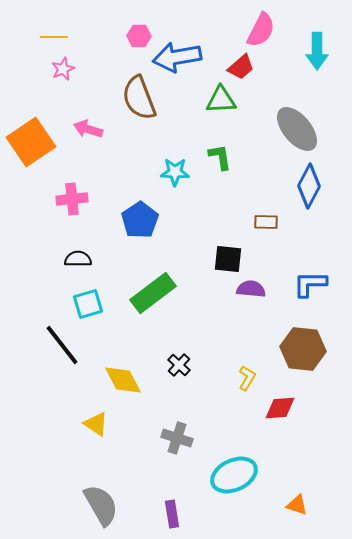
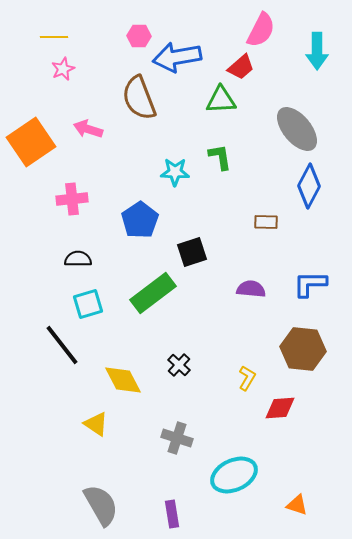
black square: moved 36 px left, 7 px up; rotated 24 degrees counterclockwise
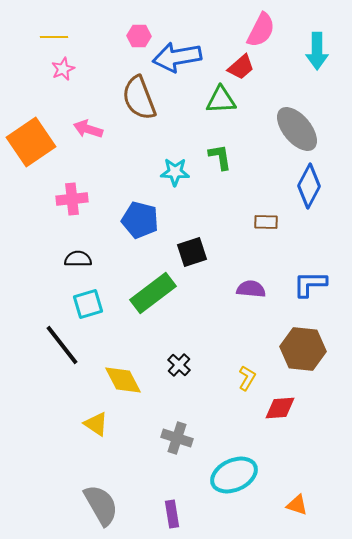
blue pentagon: rotated 24 degrees counterclockwise
